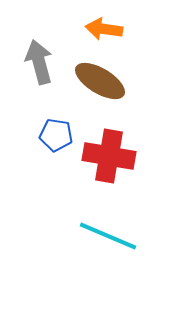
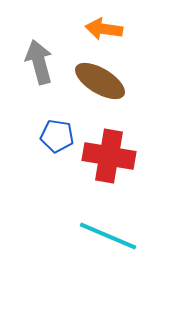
blue pentagon: moved 1 px right, 1 px down
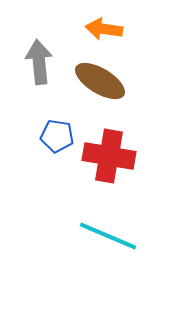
gray arrow: rotated 9 degrees clockwise
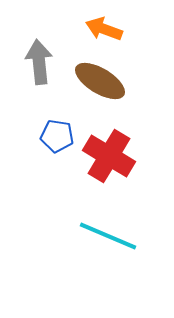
orange arrow: rotated 12 degrees clockwise
red cross: rotated 21 degrees clockwise
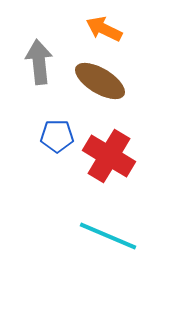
orange arrow: rotated 6 degrees clockwise
blue pentagon: rotated 8 degrees counterclockwise
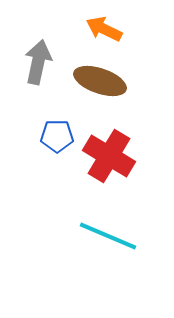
gray arrow: moved 1 px left; rotated 18 degrees clockwise
brown ellipse: rotated 12 degrees counterclockwise
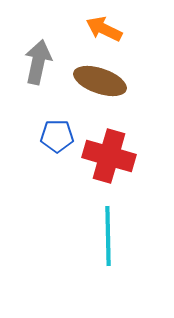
red cross: rotated 15 degrees counterclockwise
cyan line: rotated 66 degrees clockwise
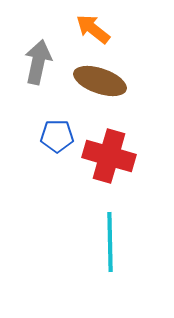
orange arrow: moved 11 px left; rotated 12 degrees clockwise
cyan line: moved 2 px right, 6 px down
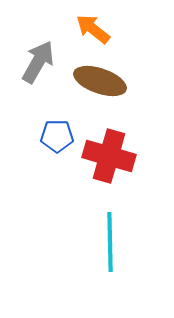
gray arrow: rotated 18 degrees clockwise
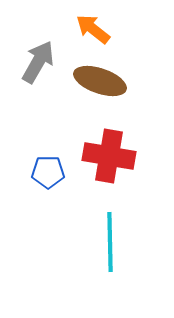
blue pentagon: moved 9 px left, 36 px down
red cross: rotated 6 degrees counterclockwise
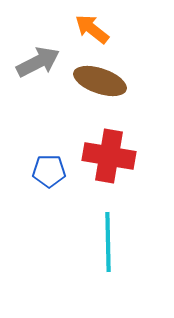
orange arrow: moved 1 px left
gray arrow: rotated 33 degrees clockwise
blue pentagon: moved 1 px right, 1 px up
cyan line: moved 2 px left
